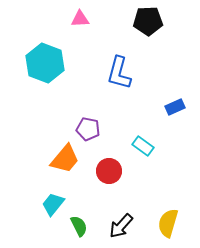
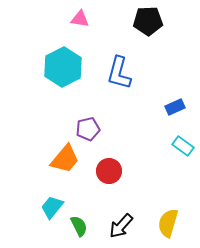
pink triangle: rotated 12 degrees clockwise
cyan hexagon: moved 18 px right, 4 px down; rotated 12 degrees clockwise
purple pentagon: rotated 25 degrees counterclockwise
cyan rectangle: moved 40 px right
cyan trapezoid: moved 1 px left, 3 px down
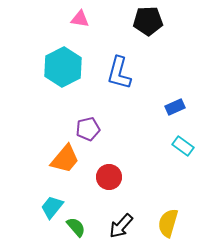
red circle: moved 6 px down
green semicircle: moved 3 px left, 1 px down; rotated 15 degrees counterclockwise
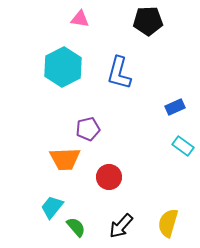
orange trapezoid: rotated 48 degrees clockwise
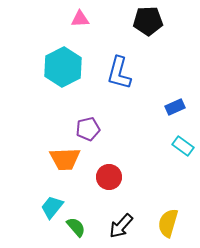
pink triangle: rotated 12 degrees counterclockwise
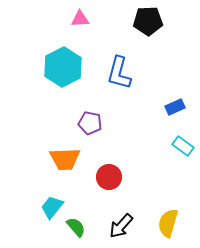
purple pentagon: moved 2 px right, 6 px up; rotated 25 degrees clockwise
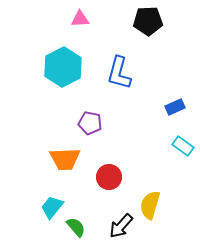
yellow semicircle: moved 18 px left, 18 px up
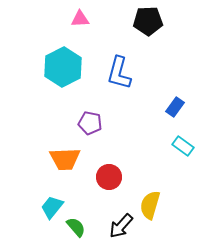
blue rectangle: rotated 30 degrees counterclockwise
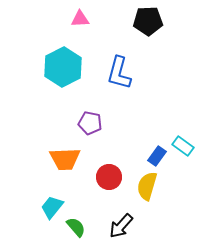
blue rectangle: moved 18 px left, 49 px down
yellow semicircle: moved 3 px left, 19 px up
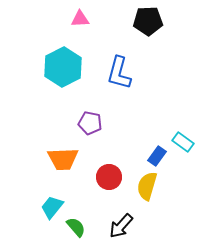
cyan rectangle: moved 4 px up
orange trapezoid: moved 2 px left
